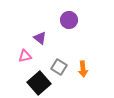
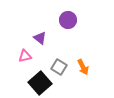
purple circle: moved 1 px left
orange arrow: moved 2 px up; rotated 21 degrees counterclockwise
black square: moved 1 px right
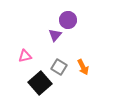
purple triangle: moved 15 px right, 3 px up; rotated 32 degrees clockwise
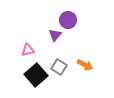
pink triangle: moved 3 px right, 6 px up
orange arrow: moved 2 px right, 2 px up; rotated 35 degrees counterclockwise
black square: moved 4 px left, 8 px up
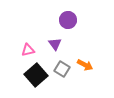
purple triangle: moved 9 px down; rotated 16 degrees counterclockwise
gray square: moved 3 px right, 2 px down
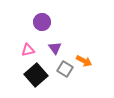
purple circle: moved 26 px left, 2 px down
purple triangle: moved 4 px down
orange arrow: moved 1 px left, 4 px up
gray square: moved 3 px right
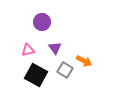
gray square: moved 1 px down
black square: rotated 20 degrees counterclockwise
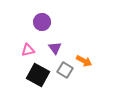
black square: moved 2 px right
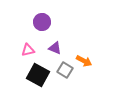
purple triangle: rotated 32 degrees counterclockwise
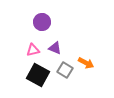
pink triangle: moved 5 px right
orange arrow: moved 2 px right, 2 px down
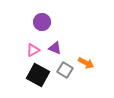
pink triangle: rotated 16 degrees counterclockwise
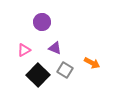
pink triangle: moved 9 px left
orange arrow: moved 6 px right
black square: rotated 15 degrees clockwise
